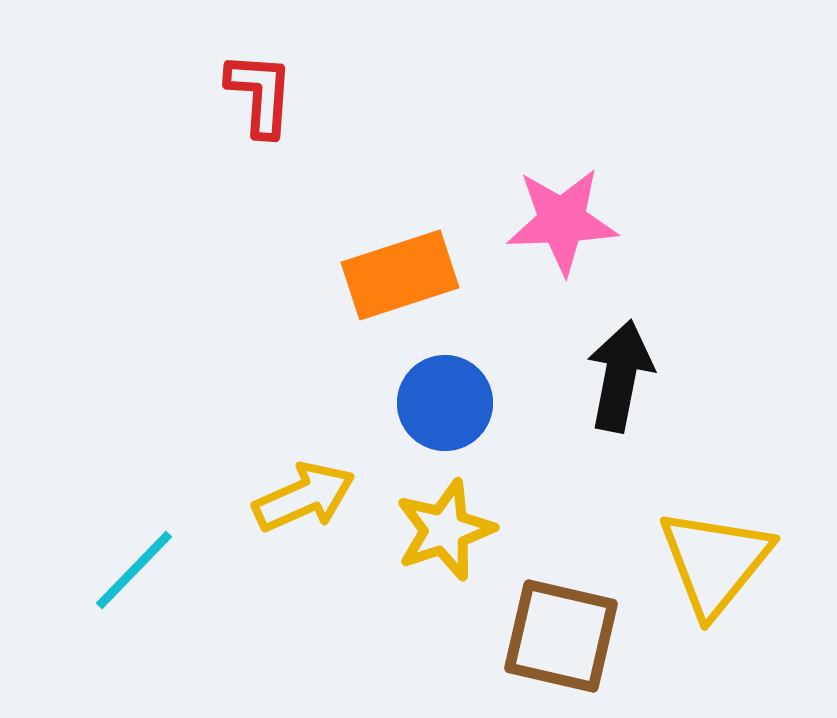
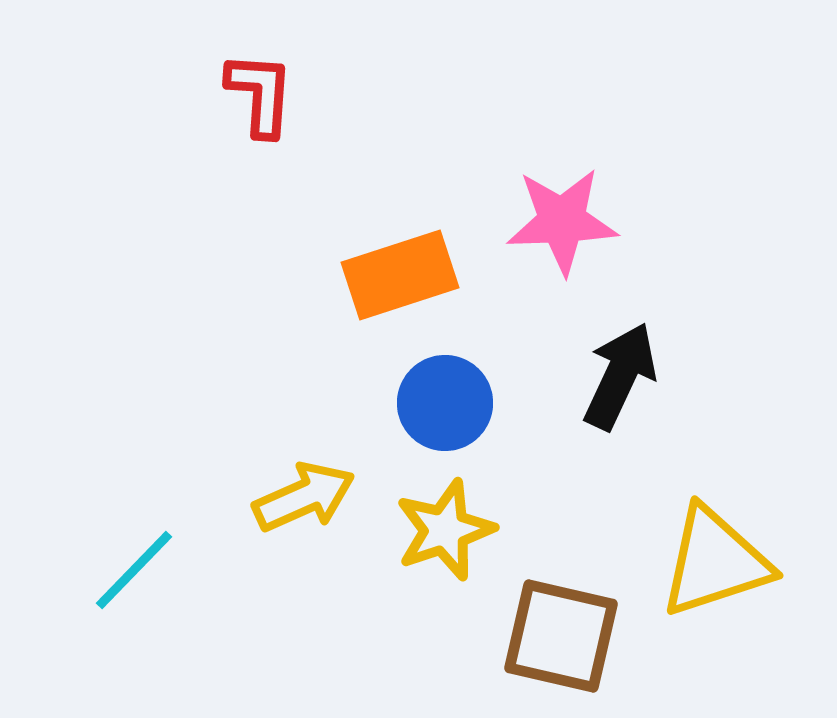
black arrow: rotated 14 degrees clockwise
yellow triangle: rotated 33 degrees clockwise
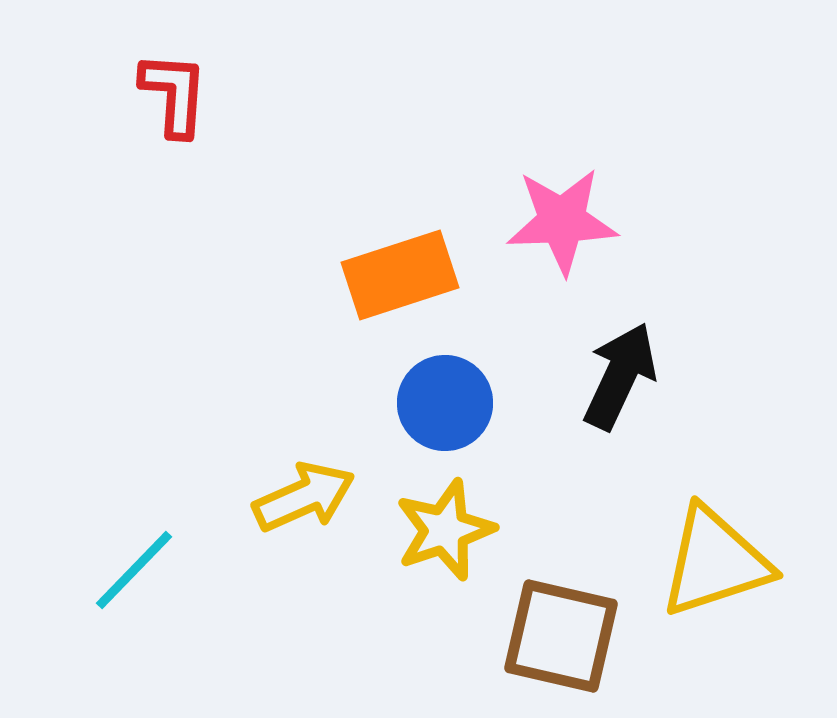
red L-shape: moved 86 px left
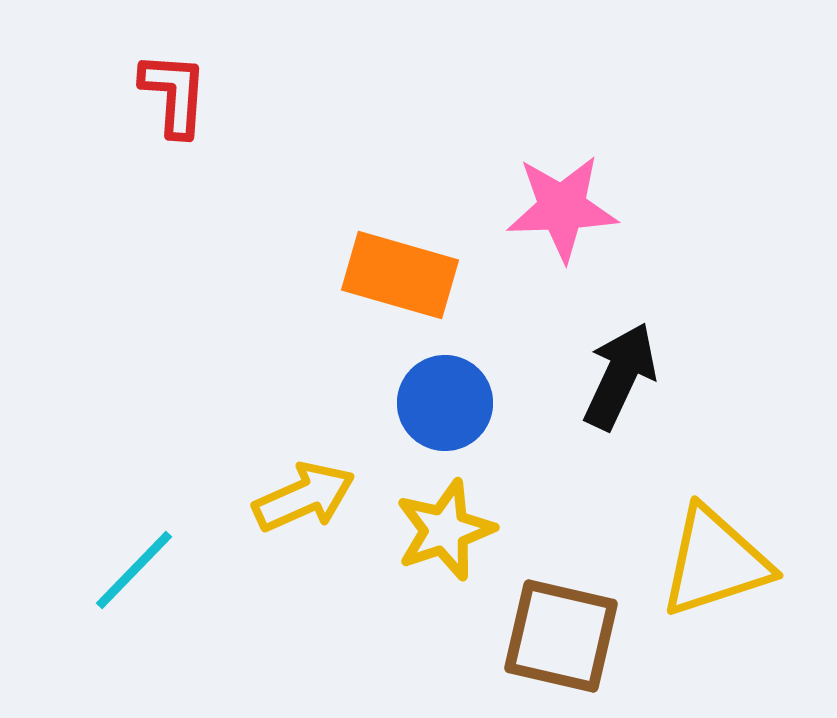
pink star: moved 13 px up
orange rectangle: rotated 34 degrees clockwise
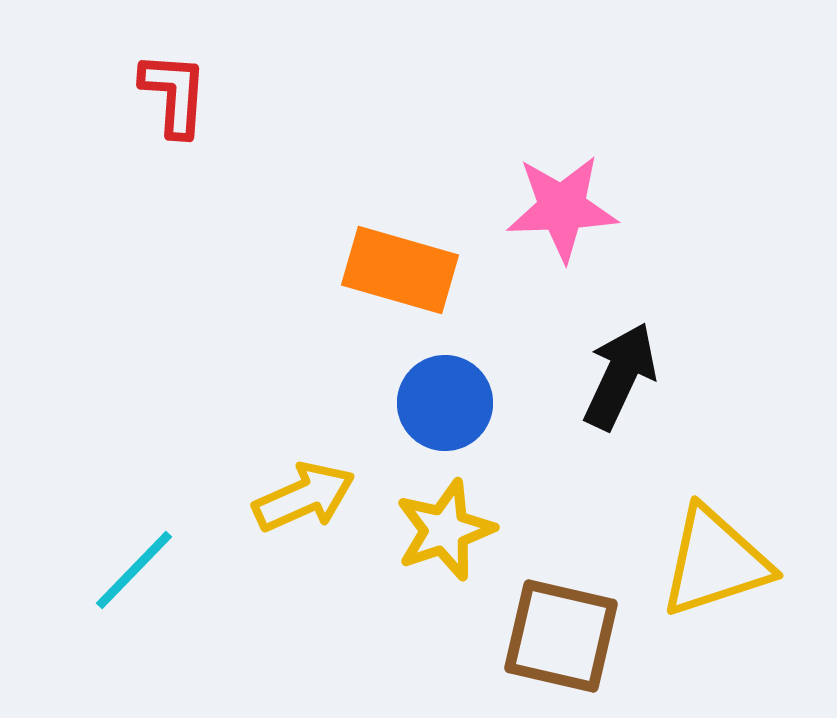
orange rectangle: moved 5 px up
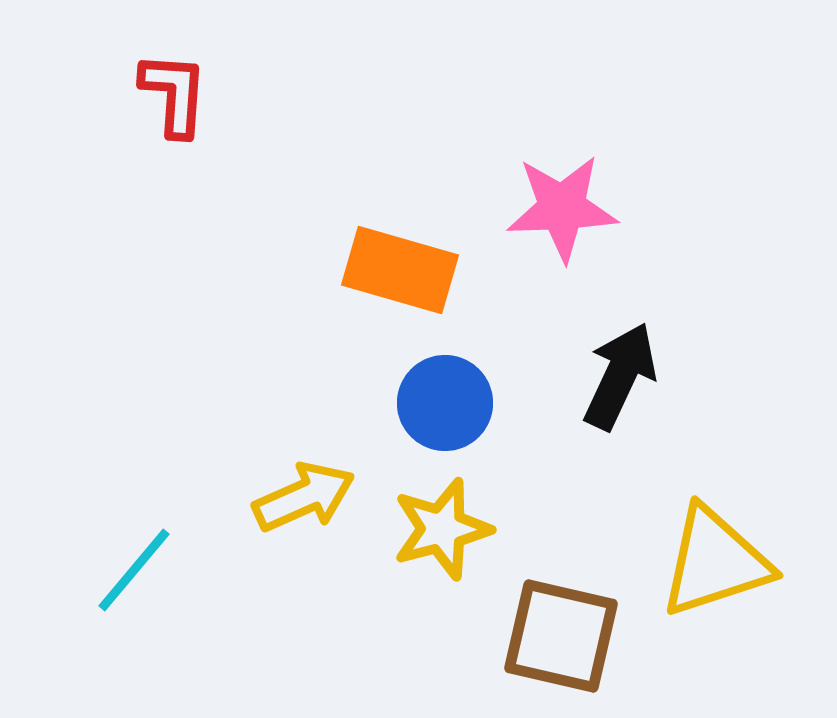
yellow star: moved 3 px left, 1 px up; rotated 4 degrees clockwise
cyan line: rotated 4 degrees counterclockwise
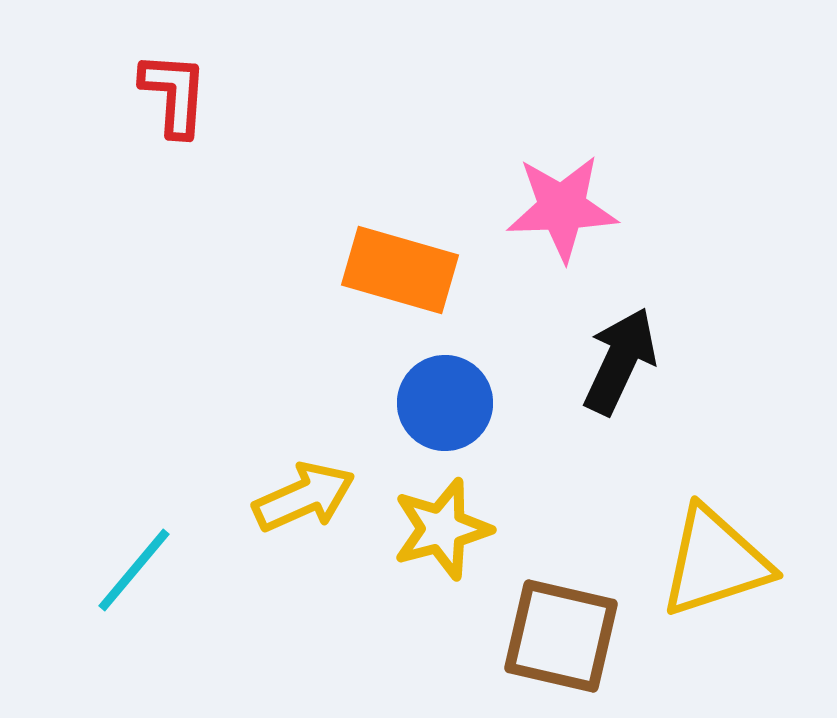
black arrow: moved 15 px up
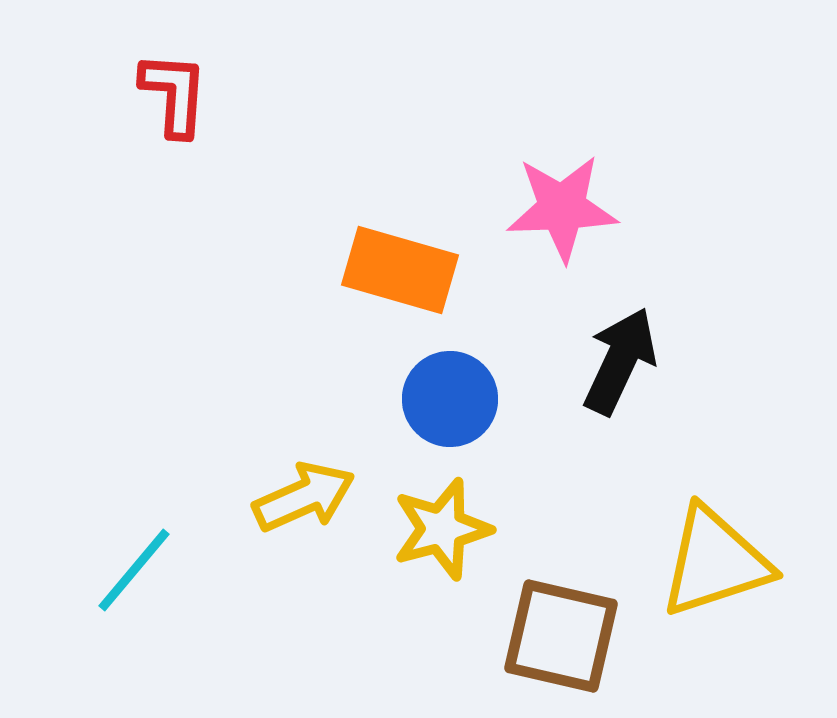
blue circle: moved 5 px right, 4 px up
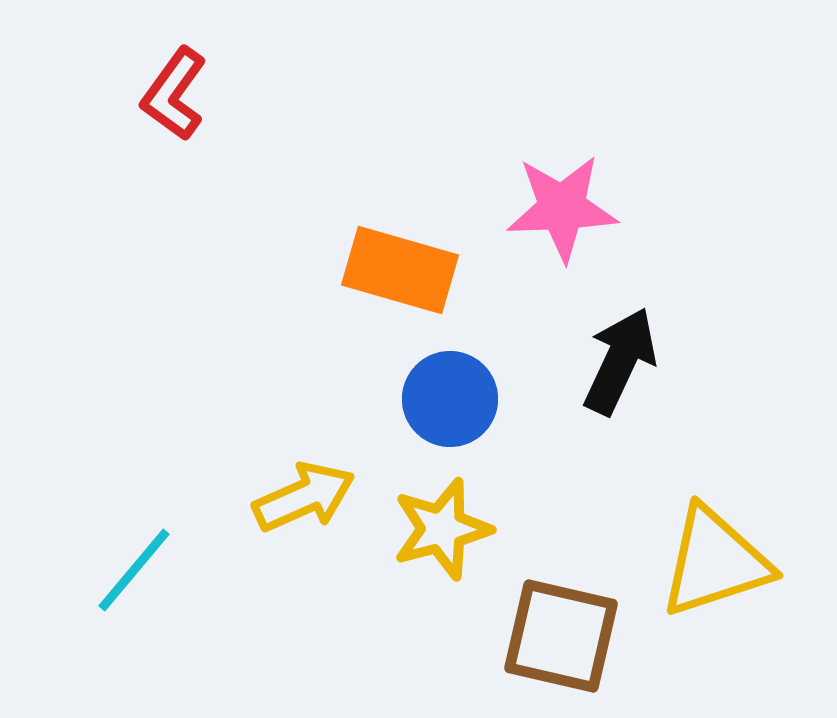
red L-shape: rotated 148 degrees counterclockwise
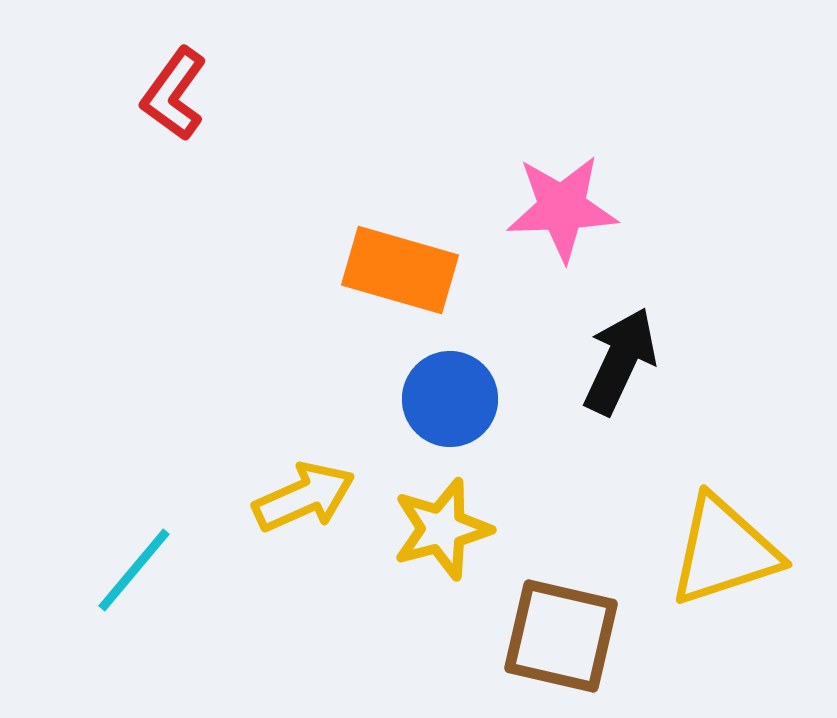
yellow triangle: moved 9 px right, 11 px up
